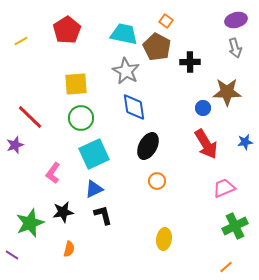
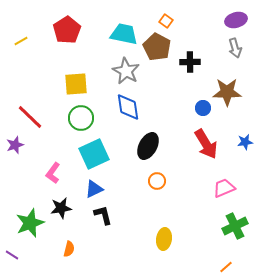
blue diamond: moved 6 px left
black star: moved 2 px left, 4 px up
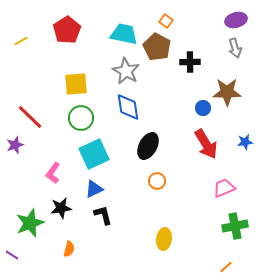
green cross: rotated 15 degrees clockwise
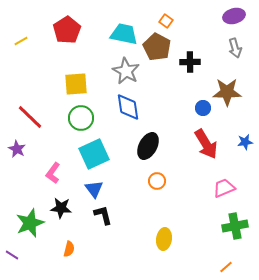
purple ellipse: moved 2 px left, 4 px up
purple star: moved 2 px right, 4 px down; rotated 24 degrees counterclockwise
blue triangle: rotated 42 degrees counterclockwise
black star: rotated 15 degrees clockwise
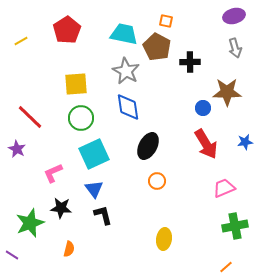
orange square: rotated 24 degrees counterclockwise
pink L-shape: rotated 30 degrees clockwise
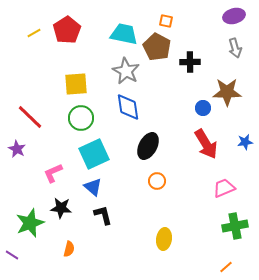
yellow line: moved 13 px right, 8 px up
blue triangle: moved 1 px left, 2 px up; rotated 12 degrees counterclockwise
